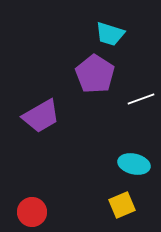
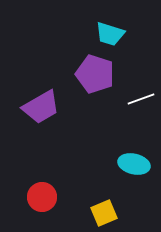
purple pentagon: rotated 15 degrees counterclockwise
purple trapezoid: moved 9 px up
yellow square: moved 18 px left, 8 px down
red circle: moved 10 px right, 15 px up
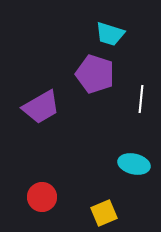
white line: rotated 64 degrees counterclockwise
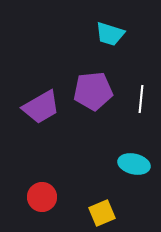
purple pentagon: moved 2 px left, 17 px down; rotated 24 degrees counterclockwise
yellow square: moved 2 px left
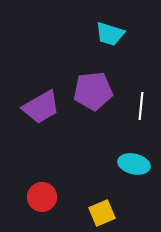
white line: moved 7 px down
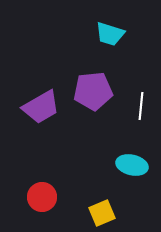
cyan ellipse: moved 2 px left, 1 px down
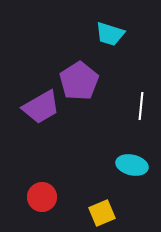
purple pentagon: moved 14 px left, 10 px up; rotated 27 degrees counterclockwise
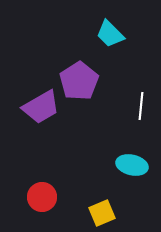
cyan trapezoid: rotated 28 degrees clockwise
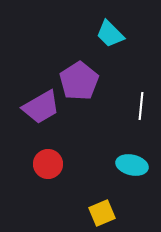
red circle: moved 6 px right, 33 px up
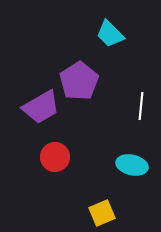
red circle: moved 7 px right, 7 px up
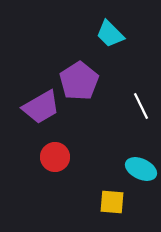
white line: rotated 32 degrees counterclockwise
cyan ellipse: moved 9 px right, 4 px down; rotated 12 degrees clockwise
yellow square: moved 10 px right, 11 px up; rotated 28 degrees clockwise
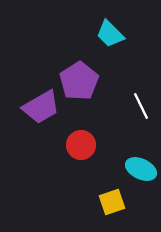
red circle: moved 26 px right, 12 px up
yellow square: rotated 24 degrees counterclockwise
